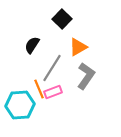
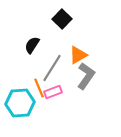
orange triangle: moved 8 px down
orange line: moved 1 px up
cyan hexagon: moved 2 px up
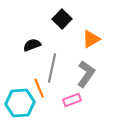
black semicircle: rotated 36 degrees clockwise
orange triangle: moved 13 px right, 16 px up
gray line: rotated 20 degrees counterclockwise
gray L-shape: moved 2 px up
pink rectangle: moved 19 px right, 8 px down
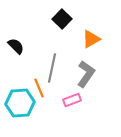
black semicircle: moved 16 px left, 1 px down; rotated 66 degrees clockwise
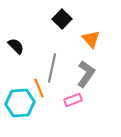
orange triangle: rotated 42 degrees counterclockwise
pink rectangle: moved 1 px right
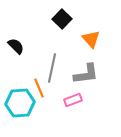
gray L-shape: rotated 48 degrees clockwise
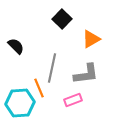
orange triangle: rotated 42 degrees clockwise
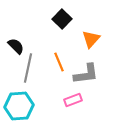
orange triangle: rotated 18 degrees counterclockwise
gray line: moved 24 px left
orange line: moved 20 px right, 26 px up
cyan hexagon: moved 1 px left, 3 px down
